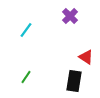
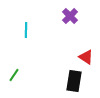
cyan line: rotated 35 degrees counterclockwise
green line: moved 12 px left, 2 px up
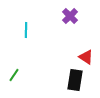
black rectangle: moved 1 px right, 1 px up
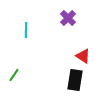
purple cross: moved 2 px left, 2 px down
red triangle: moved 3 px left, 1 px up
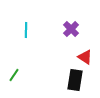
purple cross: moved 3 px right, 11 px down
red triangle: moved 2 px right, 1 px down
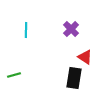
green line: rotated 40 degrees clockwise
black rectangle: moved 1 px left, 2 px up
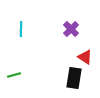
cyan line: moved 5 px left, 1 px up
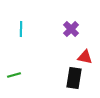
red triangle: rotated 21 degrees counterclockwise
